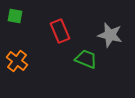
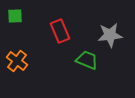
green square: rotated 14 degrees counterclockwise
gray star: rotated 20 degrees counterclockwise
green trapezoid: moved 1 px right, 1 px down
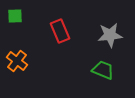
green trapezoid: moved 16 px right, 10 px down
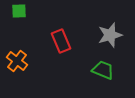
green square: moved 4 px right, 5 px up
red rectangle: moved 1 px right, 10 px down
gray star: rotated 10 degrees counterclockwise
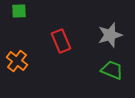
green trapezoid: moved 9 px right
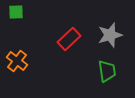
green square: moved 3 px left, 1 px down
red rectangle: moved 8 px right, 2 px up; rotated 70 degrees clockwise
green trapezoid: moved 5 px left, 1 px down; rotated 60 degrees clockwise
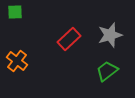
green square: moved 1 px left
green trapezoid: rotated 120 degrees counterclockwise
